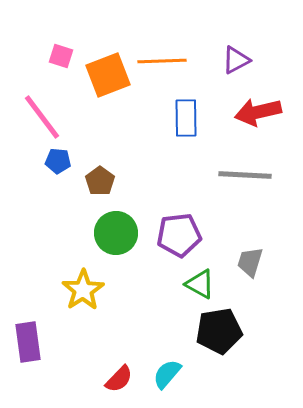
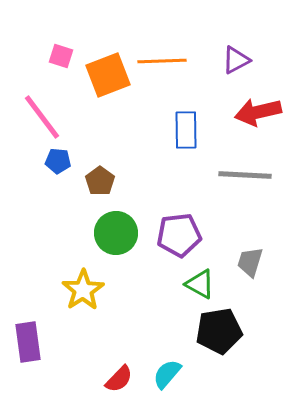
blue rectangle: moved 12 px down
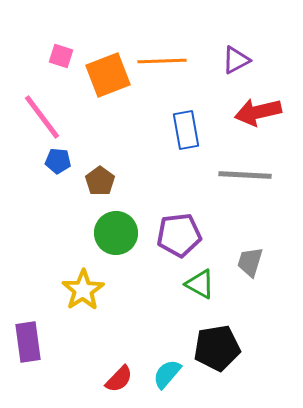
blue rectangle: rotated 9 degrees counterclockwise
black pentagon: moved 2 px left, 17 px down
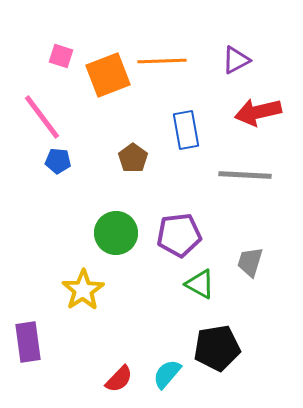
brown pentagon: moved 33 px right, 23 px up
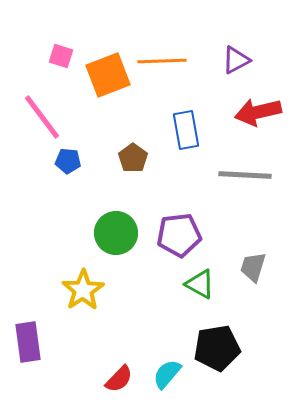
blue pentagon: moved 10 px right
gray trapezoid: moved 3 px right, 5 px down
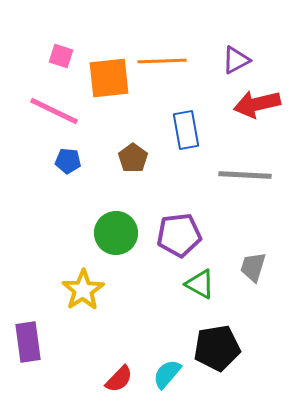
orange square: moved 1 px right, 3 px down; rotated 15 degrees clockwise
red arrow: moved 1 px left, 8 px up
pink line: moved 12 px right, 6 px up; rotated 27 degrees counterclockwise
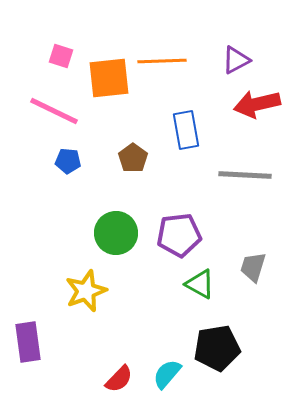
yellow star: moved 3 px right, 1 px down; rotated 12 degrees clockwise
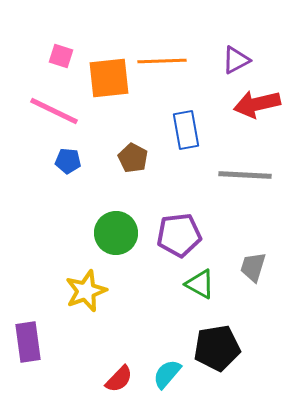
brown pentagon: rotated 8 degrees counterclockwise
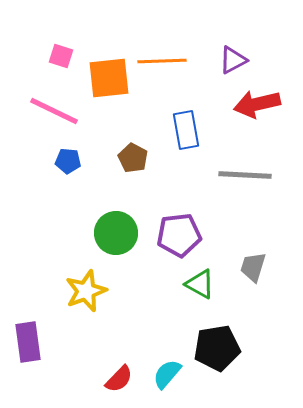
purple triangle: moved 3 px left
